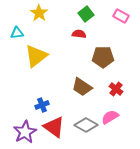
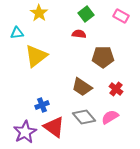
gray diamond: moved 2 px left, 8 px up; rotated 20 degrees clockwise
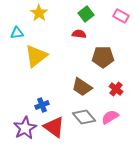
purple star: moved 4 px up
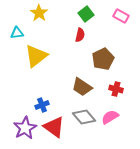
red semicircle: moved 1 px right, 1 px down; rotated 96 degrees clockwise
brown pentagon: moved 2 px down; rotated 25 degrees counterclockwise
red cross: rotated 24 degrees counterclockwise
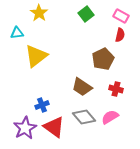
red semicircle: moved 40 px right
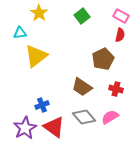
green square: moved 4 px left, 2 px down
cyan triangle: moved 3 px right
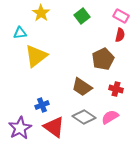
yellow star: moved 2 px right
gray diamond: rotated 15 degrees counterclockwise
purple star: moved 5 px left
